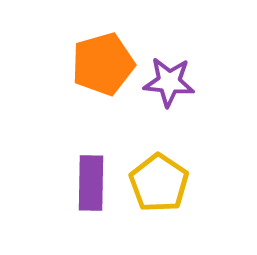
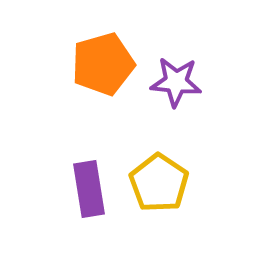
purple star: moved 7 px right
purple rectangle: moved 2 px left, 6 px down; rotated 10 degrees counterclockwise
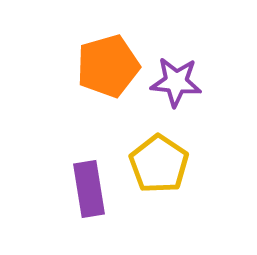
orange pentagon: moved 5 px right, 2 px down
yellow pentagon: moved 19 px up
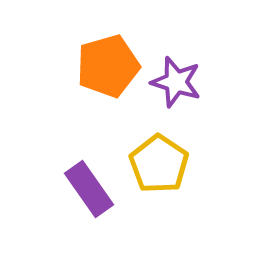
purple star: rotated 12 degrees clockwise
purple rectangle: rotated 26 degrees counterclockwise
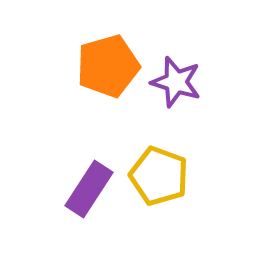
yellow pentagon: moved 12 px down; rotated 14 degrees counterclockwise
purple rectangle: rotated 68 degrees clockwise
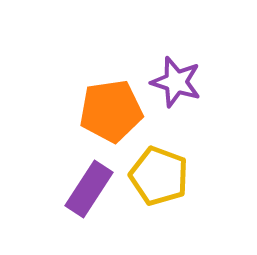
orange pentagon: moved 3 px right, 45 px down; rotated 8 degrees clockwise
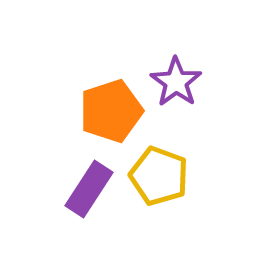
purple star: rotated 18 degrees clockwise
orange pentagon: rotated 10 degrees counterclockwise
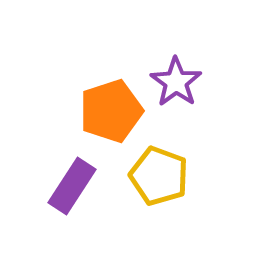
purple rectangle: moved 17 px left, 3 px up
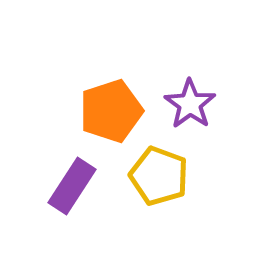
purple star: moved 14 px right, 22 px down
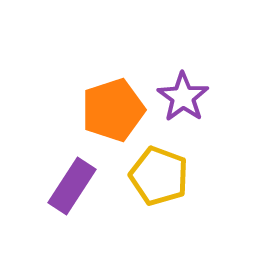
purple star: moved 7 px left, 7 px up
orange pentagon: moved 2 px right, 1 px up
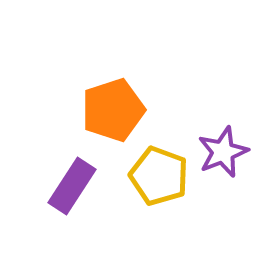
purple star: moved 40 px right, 55 px down; rotated 15 degrees clockwise
